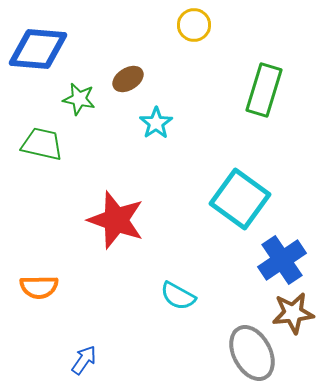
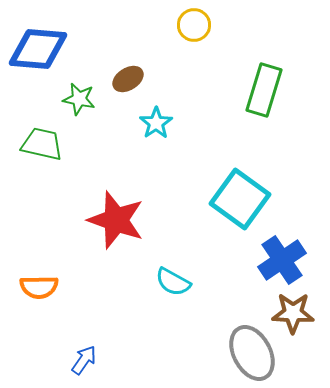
cyan semicircle: moved 5 px left, 14 px up
brown star: rotated 9 degrees clockwise
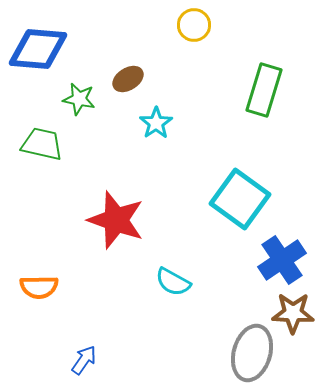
gray ellipse: rotated 44 degrees clockwise
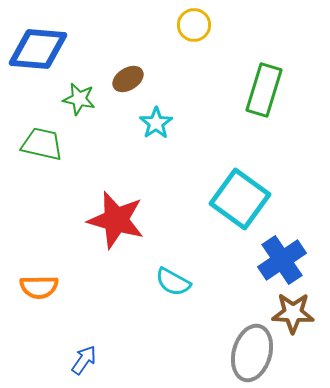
red star: rotated 4 degrees counterclockwise
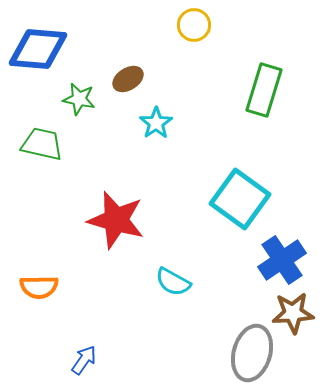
brown star: rotated 6 degrees counterclockwise
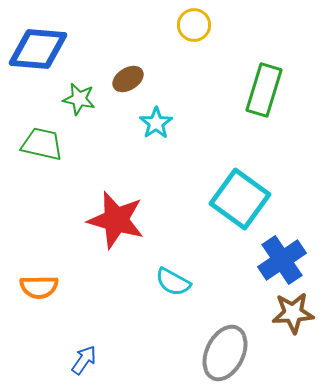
gray ellipse: moved 27 px left; rotated 10 degrees clockwise
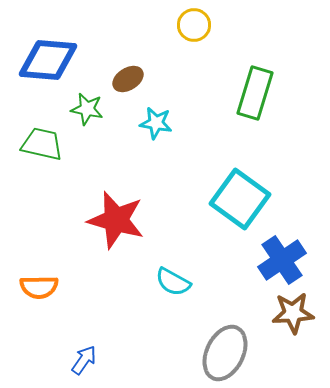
blue diamond: moved 10 px right, 11 px down
green rectangle: moved 9 px left, 3 px down
green star: moved 8 px right, 10 px down
cyan star: rotated 28 degrees counterclockwise
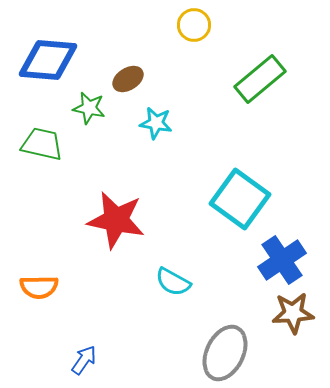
green rectangle: moved 5 px right, 14 px up; rotated 33 degrees clockwise
green star: moved 2 px right, 1 px up
red star: rotated 4 degrees counterclockwise
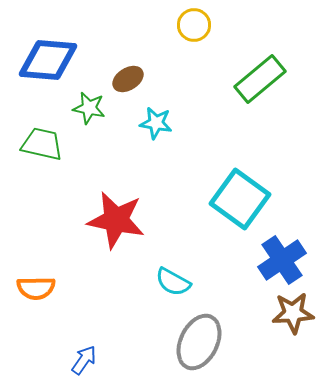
orange semicircle: moved 3 px left, 1 px down
gray ellipse: moved 26 px left, 11 px up
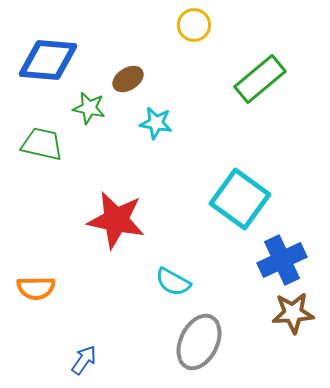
blue cross: rotated 9 degrees clockwise
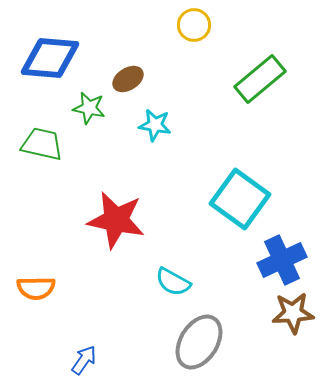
blue diamond: moved 2 px right, 2 px up
cyan star: moved 1 px left, 2 px down
gray ellipse: rotated 6 degrees clockwise
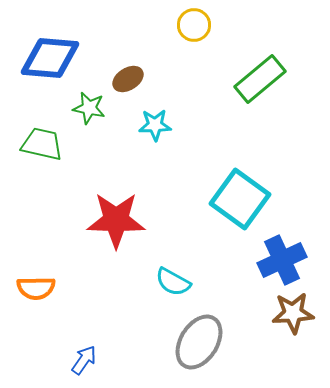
cyan star: rotated 12 degrees counterclockwise
red star: rotated 10 degrees counterclockwise
